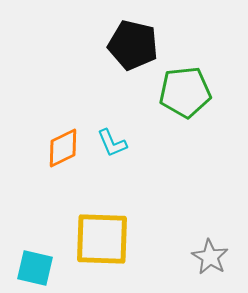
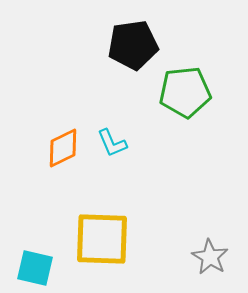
black pentagon: rotated 21 degrees counterclockwise
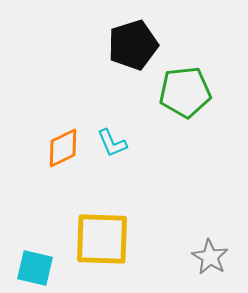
black pentagon: rotated 9 degrees counterclockwise
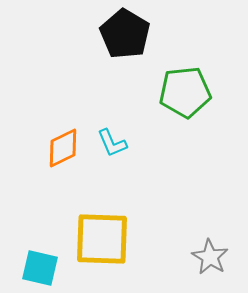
black pentagon: moved 8 px left, 11 px up; rotated 24 degrees counterclockwise
cyan square: moved 5 px right
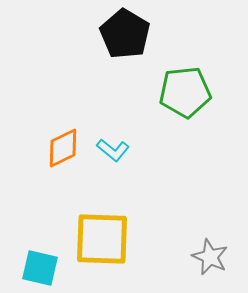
cyan L-shape: moved 1 px right, 7 px down; rotated 28 degrees counterclockwise
gray star: rotated 6 degrees counterclockwise
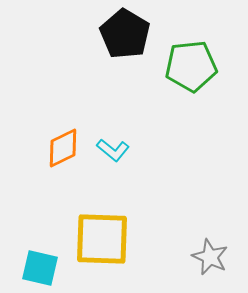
green pentagon: moved 6 px right, 26 px up
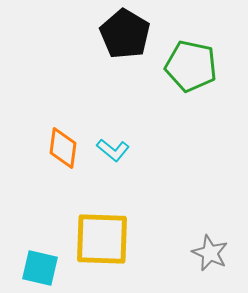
green pentagon: rotated 18 degrees clockwise
orange diamond: rotated 57 degrees counterclockwise
gray star: moved 4 px up
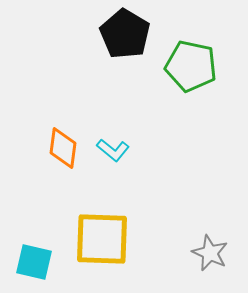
cyan square: moved 6 px left, 6 px up
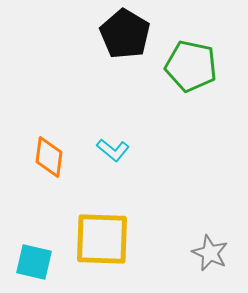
orange diamond: moved 14 px left, 9 px down
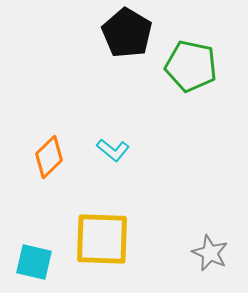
black pentagon: moved 2 px right, 1 px up
orange diamond: rotated 39 degrees clockwise
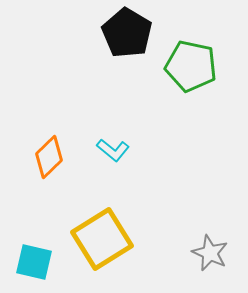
yellow square: rotated 34 degrees counterclockwise
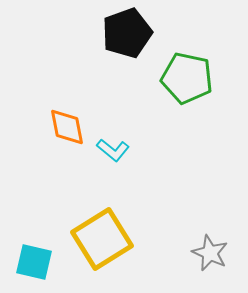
black pentagon: rotated 21 degrees clockwise
green pentagon: moved 4 px left, 12 px down
orange diamond: moved 18 px right, 30 px up; rotated 57 degrees counterclockwise
